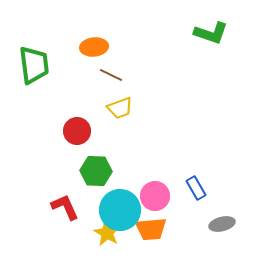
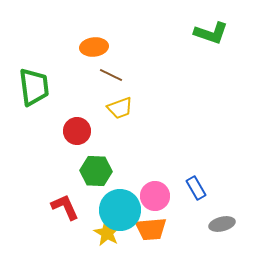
green trapezoid: moved 22 px down
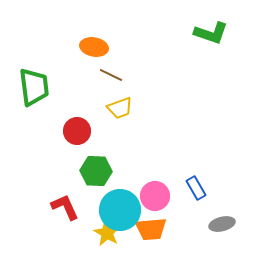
orange ellipse: rotated 16 degrees clockwise
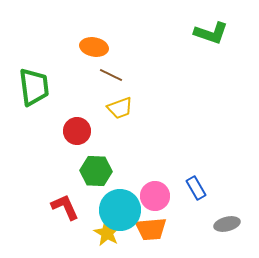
gray ellipse: moved 5 px right
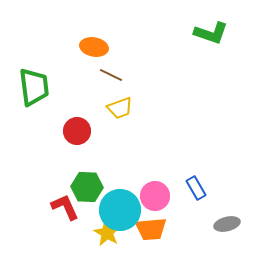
green hexagon: moved 9 px left, 16 px down
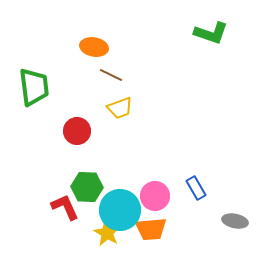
gray ellipse: moved 8 px right, 3 px up; rotated 25 degrees clockwise
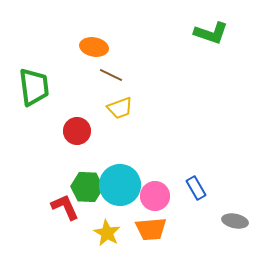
cyan circle: moved 25 px up
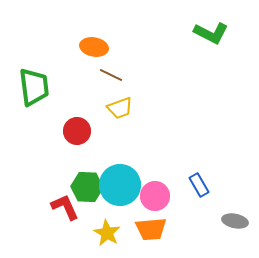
green L-shape: rotated 8 degrees clockwise
blue rectangle: moved 3 px right, 3 px up
